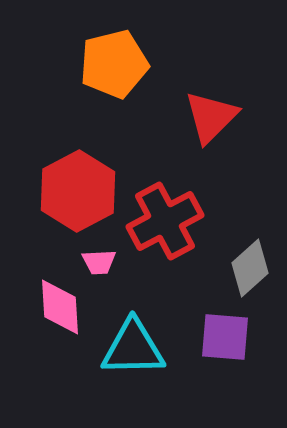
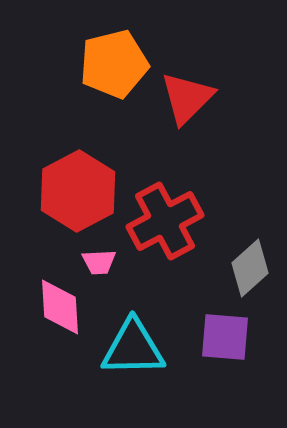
red triangle: moved 24 px left, 19 px up
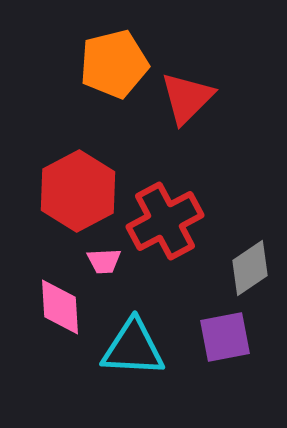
pink trapezoid: moved 5 px right, 1 px up
gray diamond: rotated 8 degrees clockwise
purple square: rotated 16 degrees counterclockwise
cyan triangle: rotated 4 degrees clockwise
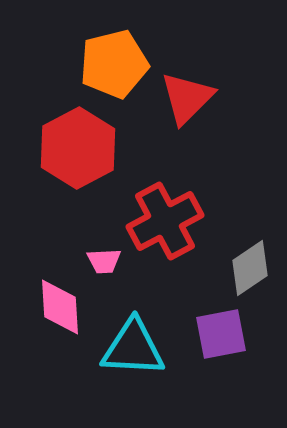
red hexagon: moved 43 px up
purple square: moved 4 px left, 3 px up
